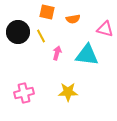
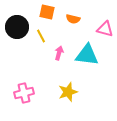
orange semicircle: rotated 24 degrees clockwise
black circle: moved 1 px left, 5 px up
pink arrow: moved 2 px right
yellow star: rotated 18 degrees counterclockwise
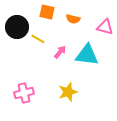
pink triangle: moved 2 px up
yellow line: moved 3 px left, 3 px down; rotated 32 degrees counterclockwise
pink arrow: moved 1 px right, 1 px up; rotated 24 degrees clockwise
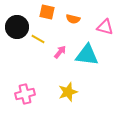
pink cross: moved 1 px right, 1 px down
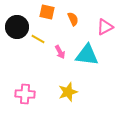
orange semicircle: rotated 128 degrees counterclockwise
pink triangle: rotated 42 degrees counterclockwise
pink arrow: rotated 112 degrees clockwise
pink cross: rotated 18 degrees clockwise
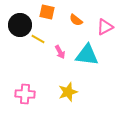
orange semicircle: moved 3 px right, 1 px down; rotated 152 degrees clockwise
black circle: moved 3 px right, 2 px up
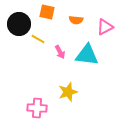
orange semicircle: rotated 32 degrees counterclockwise
black circle: moved 1 px left, 1 px up
pink cross: moved 12 px right, 14 px down
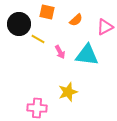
orange semicircle: rotated 48 degrees counterclockwise
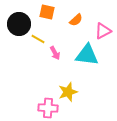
pink triangle: moved 2 px left, 4 px down
pink arrow: moved 5 px left, 1 px down
pink cross: moved 11 px right
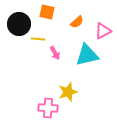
orange semicircle: moved 1 px right, 2 px down
yellow line: rotated 24 degrees counterclockwise
cyan triangle: rotated 20 degrees counterclockwise
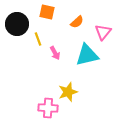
black circle: moved 2 px left
pink triangle: moved 1 px down; rotated 24 degrees counterclockwise
yellow line: rotated 64 degrees clockwise
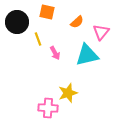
black circle: moved 2 px up
pink triangle: moved 2 px left
yellow star: moved 1 px down
